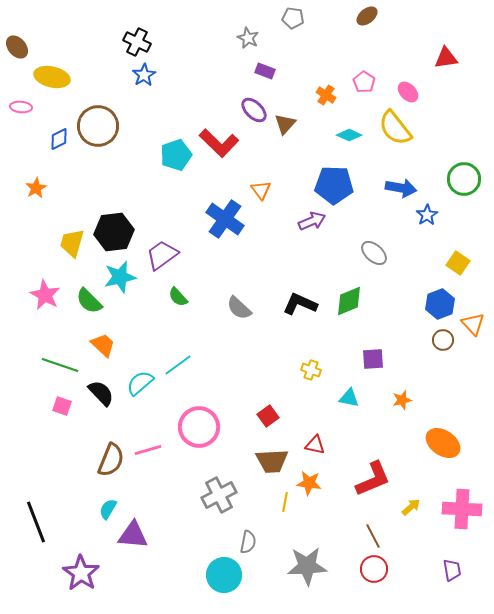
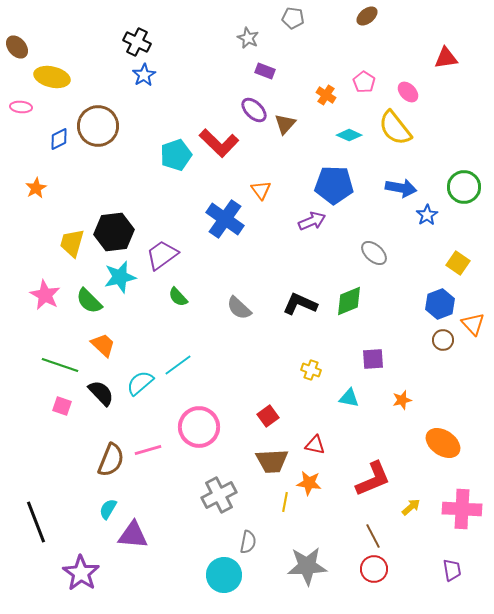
green circle at (464, 179): moved 8 px down
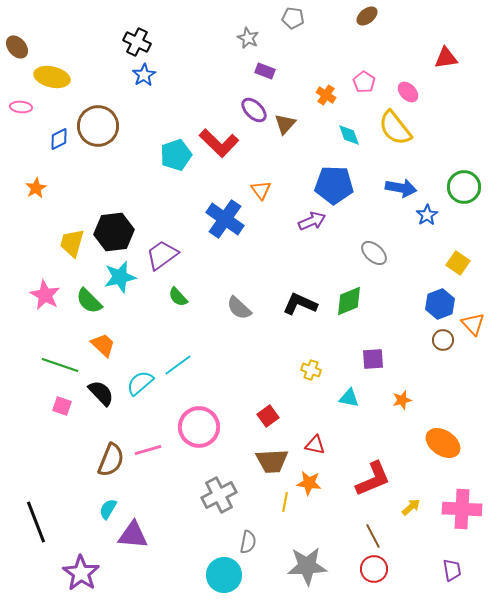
cyan diamond at (349, 135): rotated 45 degrees clockwise
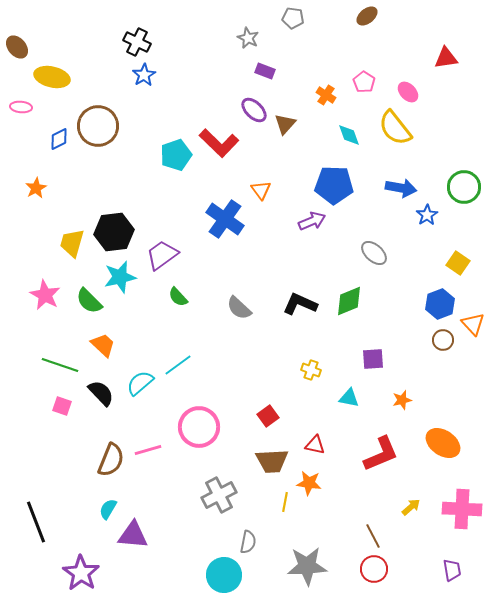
red L-shape at (373, 479): moved 8 px right, 25 px up
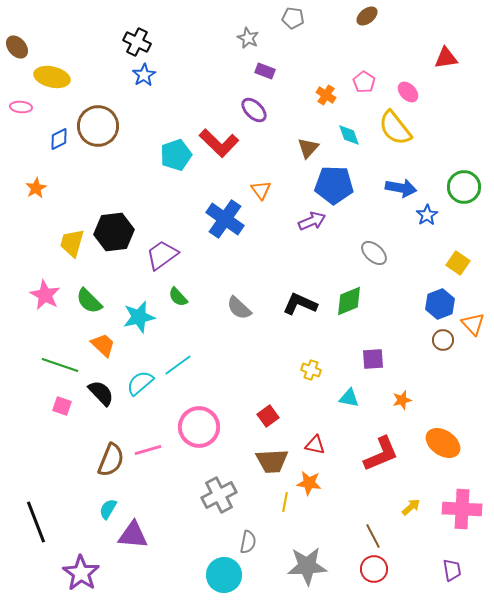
brown triangle at (285, 124): moved 23 px right, 24 px down
cyan star at (120, 277): moved 19 px right, 40 px down
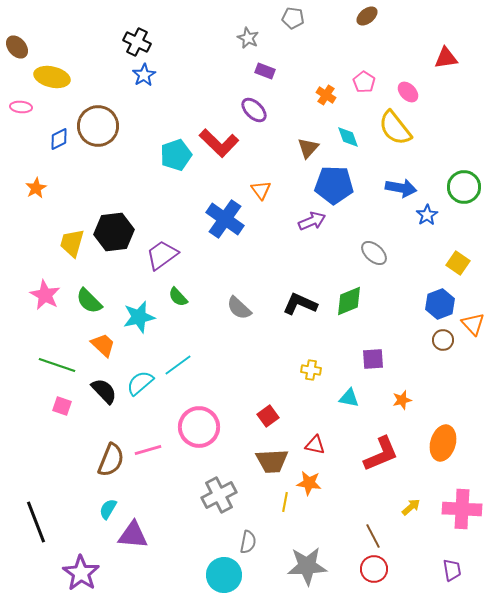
cyan diamond at (349, 135): moved 1 px left, 2 px down
green line at (60, 365): moved 3 px left
yellow cross at (311, 370): rotated 12 degrees counterclockwise
black semicircle at (101, 393): moved 3 px right, 2 px up
orange ellipse at (443, 443): rotated 72 degrees clockwise
